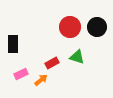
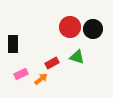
black circle: moved 4 px left, 2 px down
orange arrow: moved 1 px up
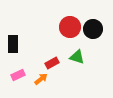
pink rectangle: moved 3 px left, 1 px down
